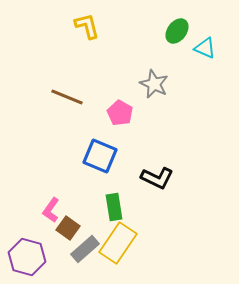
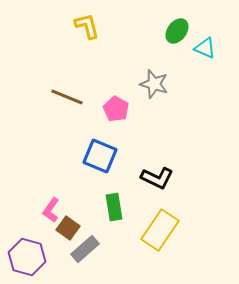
gray star: rotated 8 degrees counterclockwise
pink pentagon: moved 4 px left, 4 px up
yellow rectangle: moved 42 px right, 13 px up
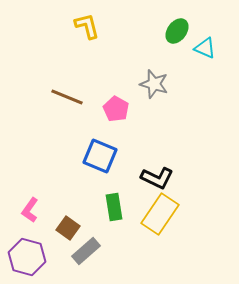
pink L-shape: moved 21 px left
yellow rectangle: moved 16 px up
gray rectangle: moved 1 px right, 2 px down
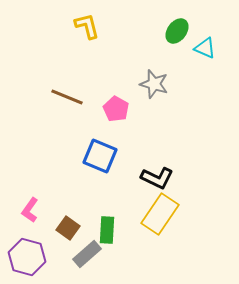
green rectangle: moved 7 px left, 23 px down; rotated 12 degrees clockwise
gray rectangle: moved 1 px right, 3 px down
